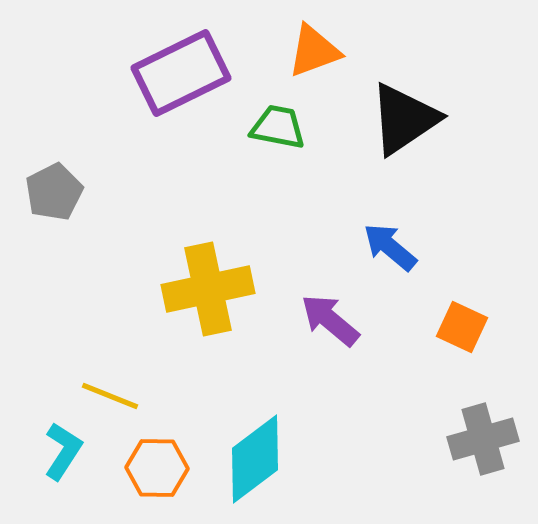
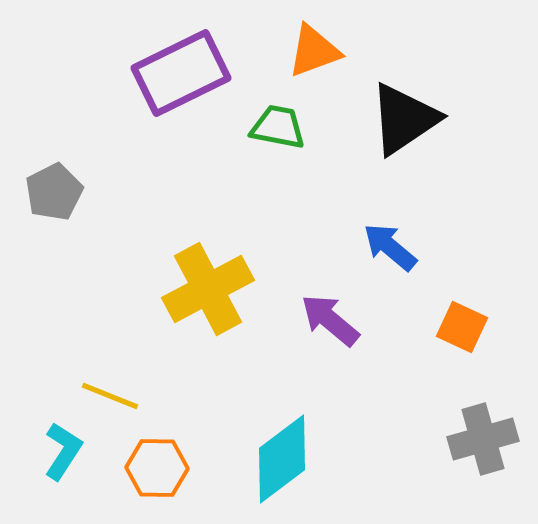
yellow cross: rotated 16 degrees counterclockwise
cyan diamond: moved 27 px right
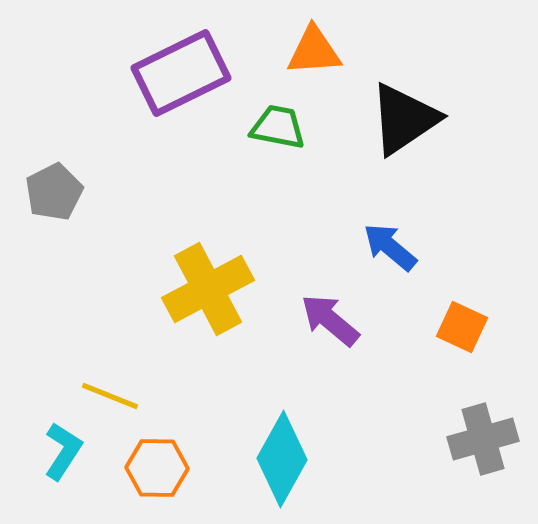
orange triangle: rotated 16 degrees clockwise
cyan diamond: rotated 24 degrees counterclockwise
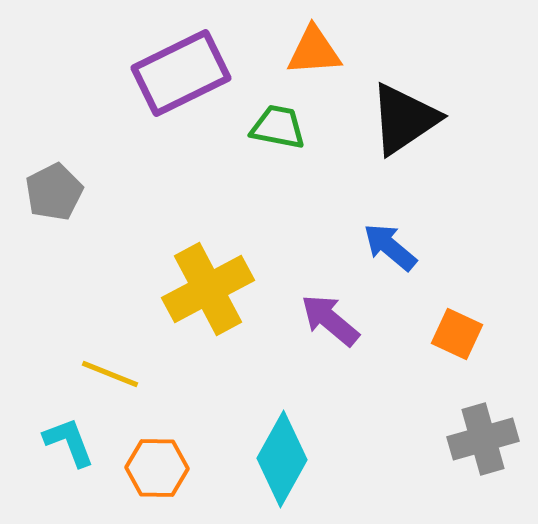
orange square: moved 5 px left, 7 px down
yellow line: moved 22 px up
cyan L-shape: moved 6 px right, 9 px up; rotated 54 degrees counterclockwise
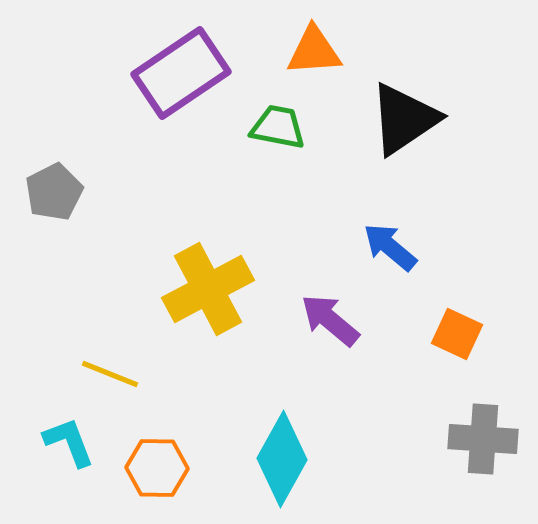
purple rectangle: rotated 8 degrees counterclockwise
gray cross: rotated 20 degrees clockwise
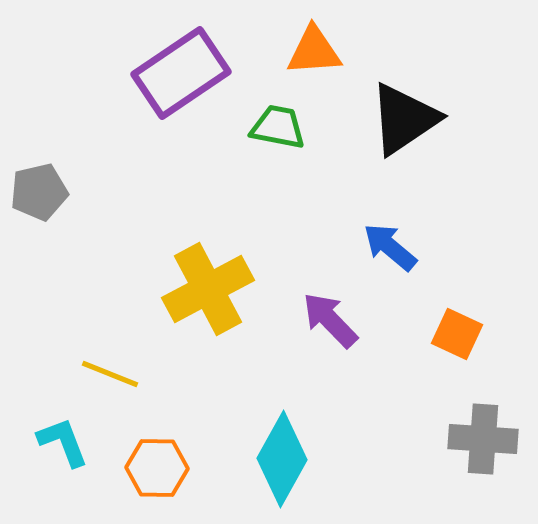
gray pentagon: moved 15 px left; rotated 14 degrees clockwise
purple arrow: rotated 6 degrees clockwise
cyan L-shape: moved 6 px left
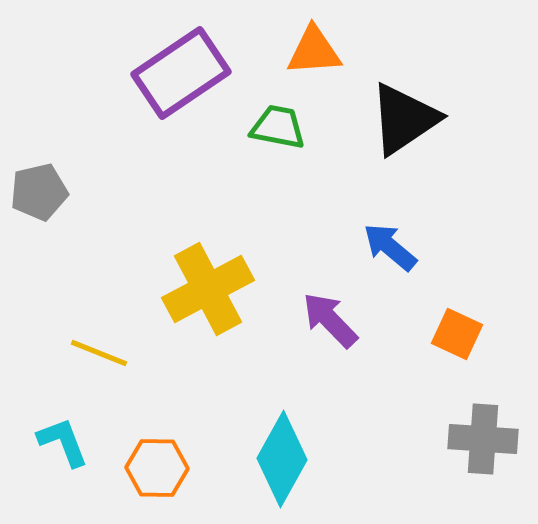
yellow line: moved 11 px left, 21 px up
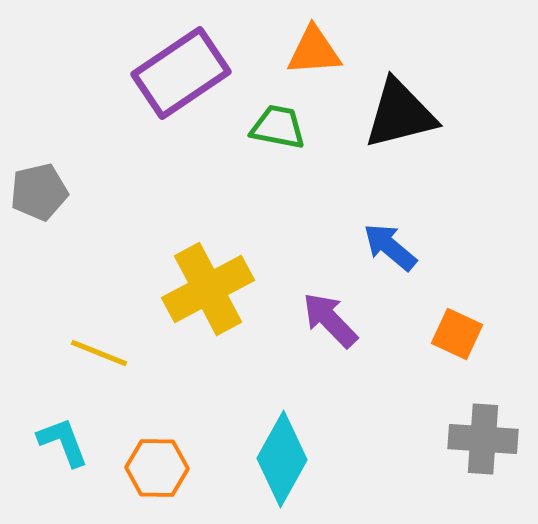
black triangle: moved 4 px left, 5 px up; rotated 20 degrees clockwise
